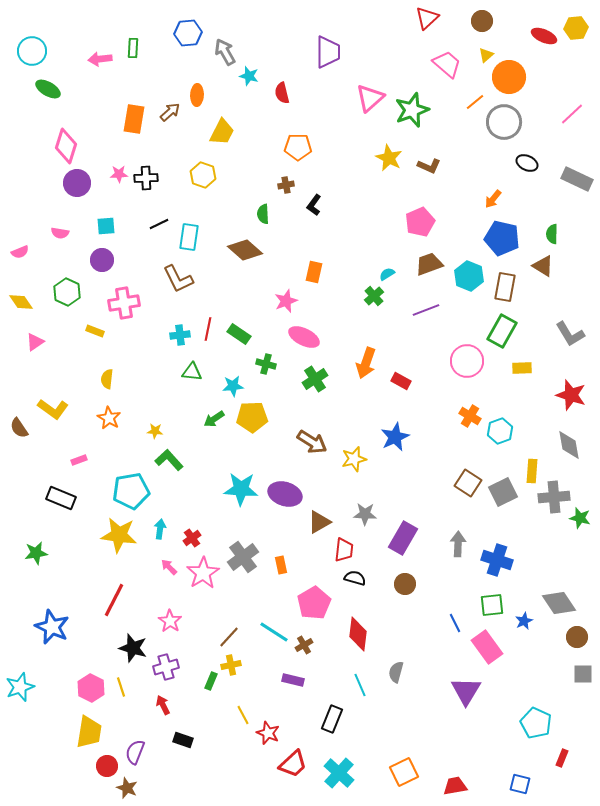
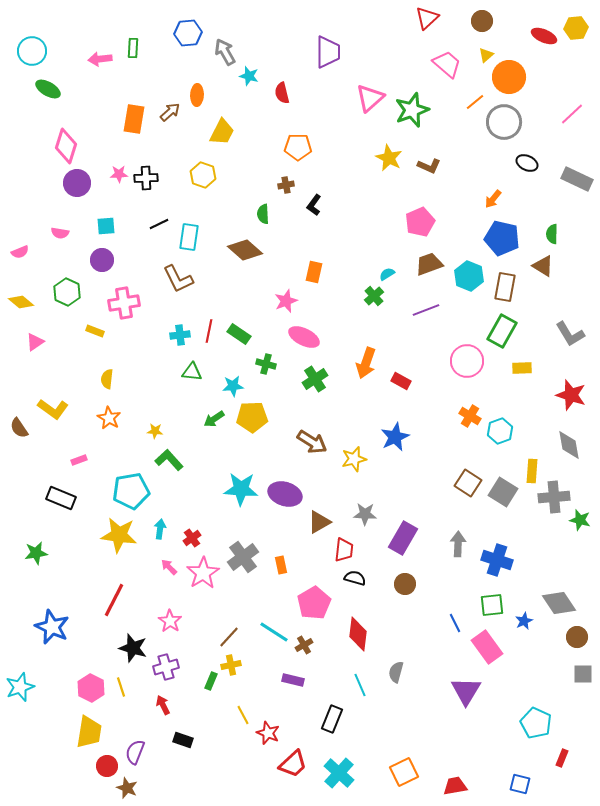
yellow diamond at (21, 302): rotated 15 degrees counterclockwise
red line at (208, 329): moved 1 px right, 2 px down
gray square at (503, 492): rotated 32 degrees counterclockwise
green star at (580, 518): moved 2 px down
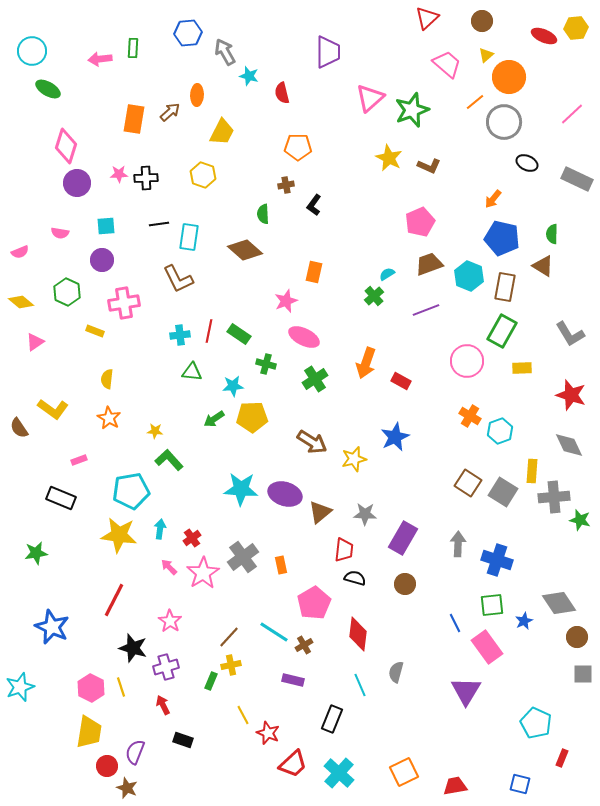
black line at (159, 224): rotated 18 degrees clockwise
gray diamond at (569, 445): rotated 16 degrees counterclockwise
brown triangle at (319, 522): moved 1 px right, 10 px up; rotated 10 degrees counterclockwise
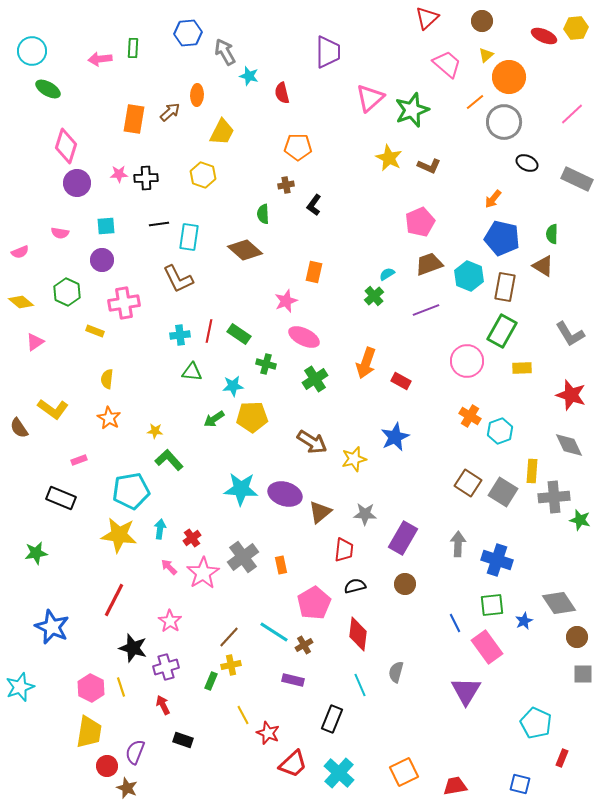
black semicircle at (355, 578): moved 8 px down; rotated 30 degrees counterclockwise
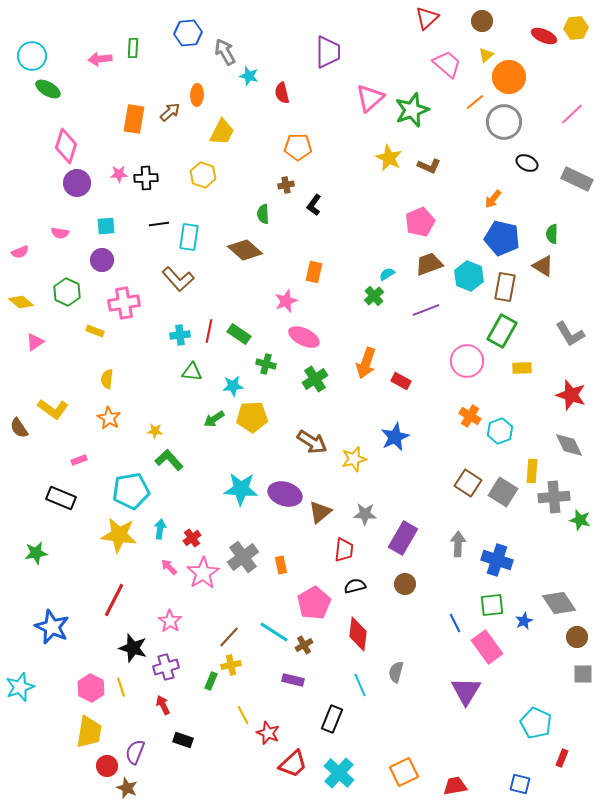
cyan circle at (32, 51): moved 5 px down
brown L-shape at (178, 279): rotated 16 degrees counterclockwise
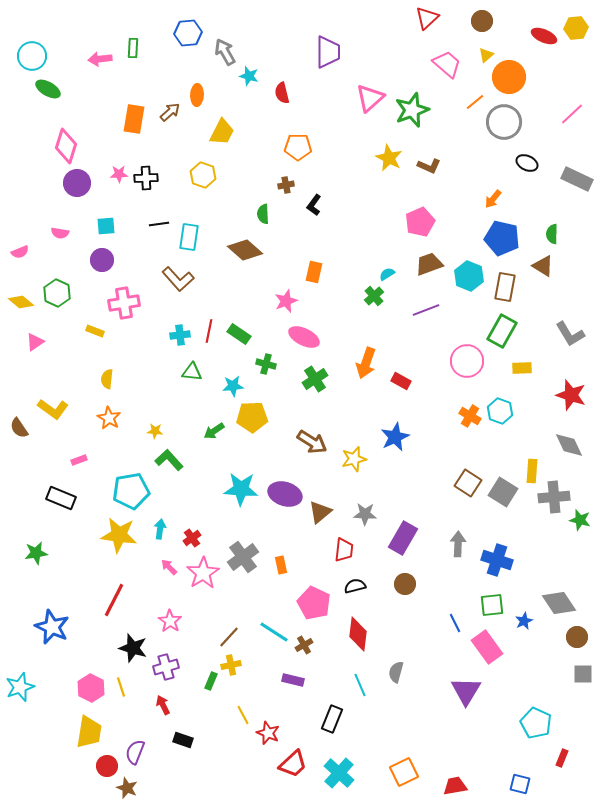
green hexagon at (67, 292): moved 10 px left, 1 px down
green arrow at (214, 419): moved 12 px down
cyan hexagon at (500, 431): moved 20 px up; rotated 20 degrees counterclockwise
pink pentagon at (314, 603): rotated 16 degrees counterclockwise
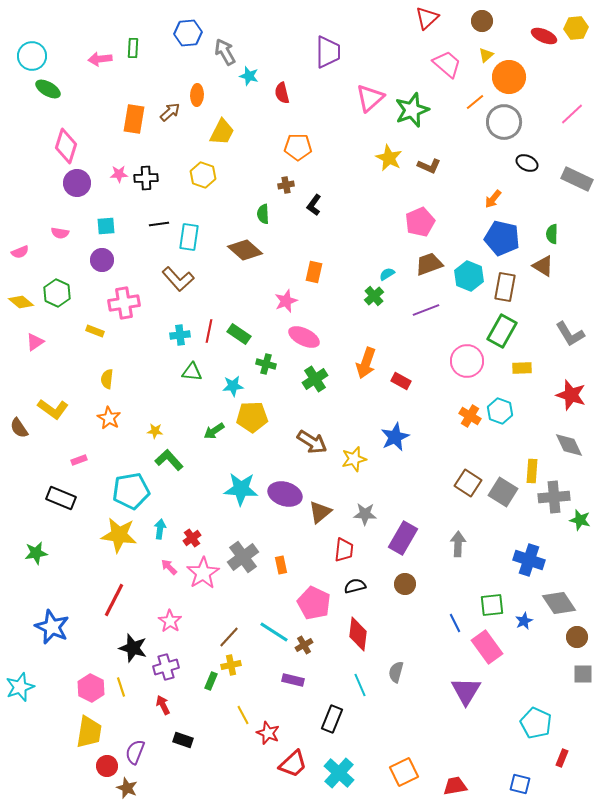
blue cross at (497, 560): moved 32 px right
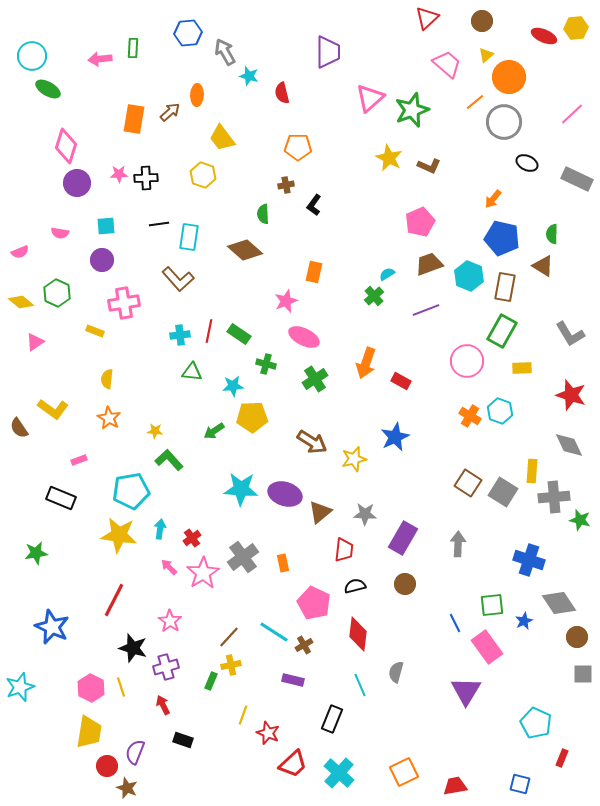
yellow trapezoid at (222, 132): moved 6 px down; rotated 116 degrees clockwise
orange rectangle at (281, 565): moved 2 px right, 2 px up
yellow line at (243, 715): rotated 48 degrees clockwise
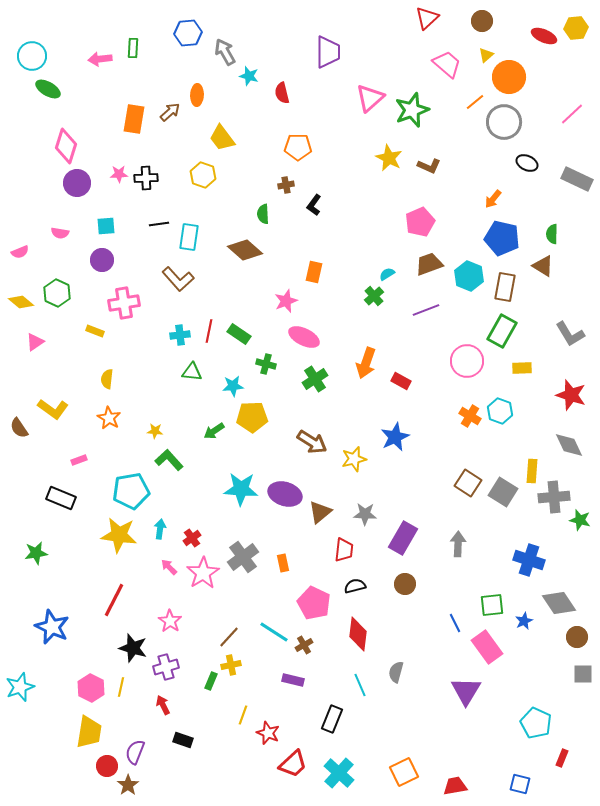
yellow line at (121, 687): rotated 30 degrees clockwise
brown star at (127, 788): moved 1 px right, 3 px up; rotated 15 degrees clockwise
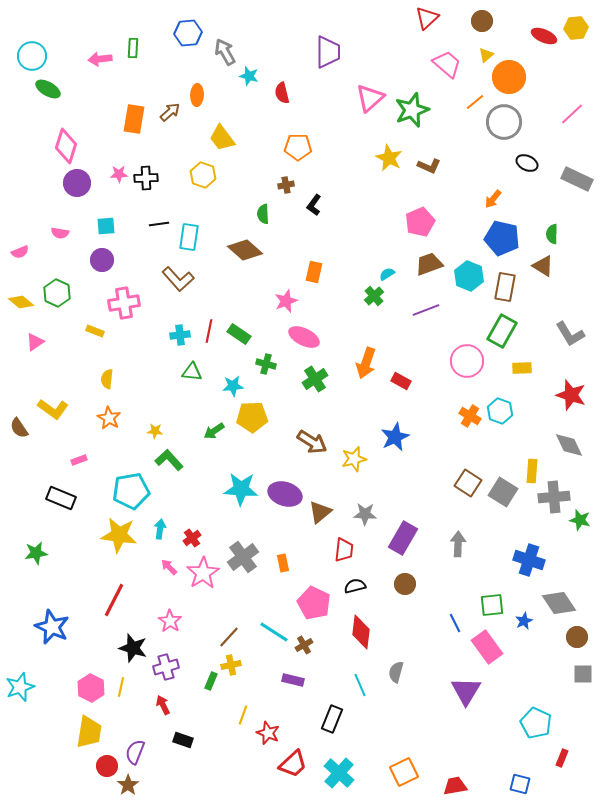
red diamond at (358, 634): moved 3 px right, 2 px up
